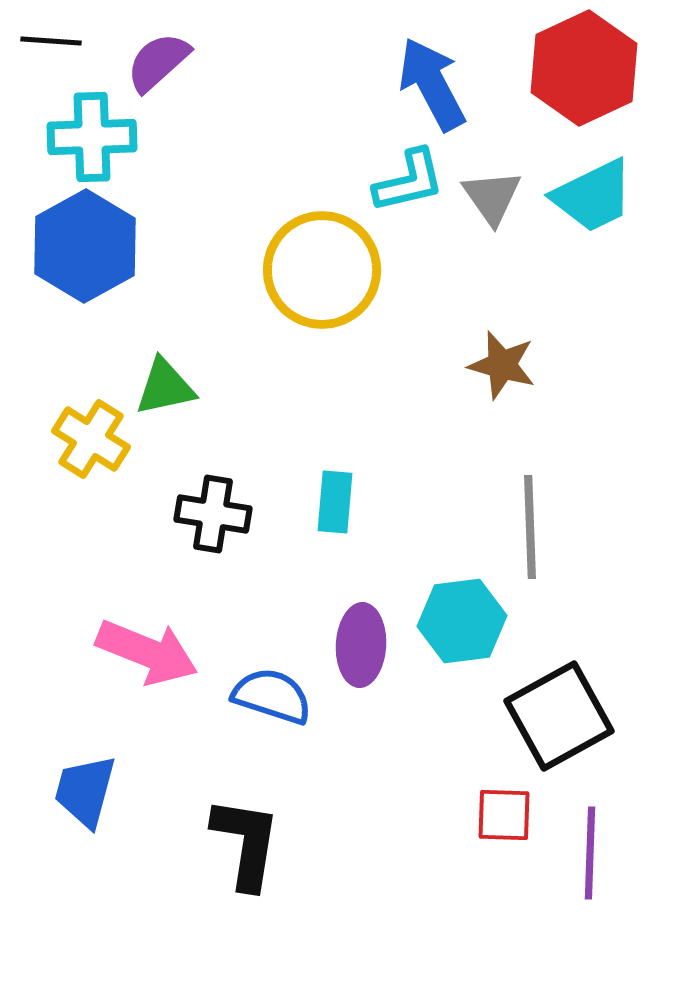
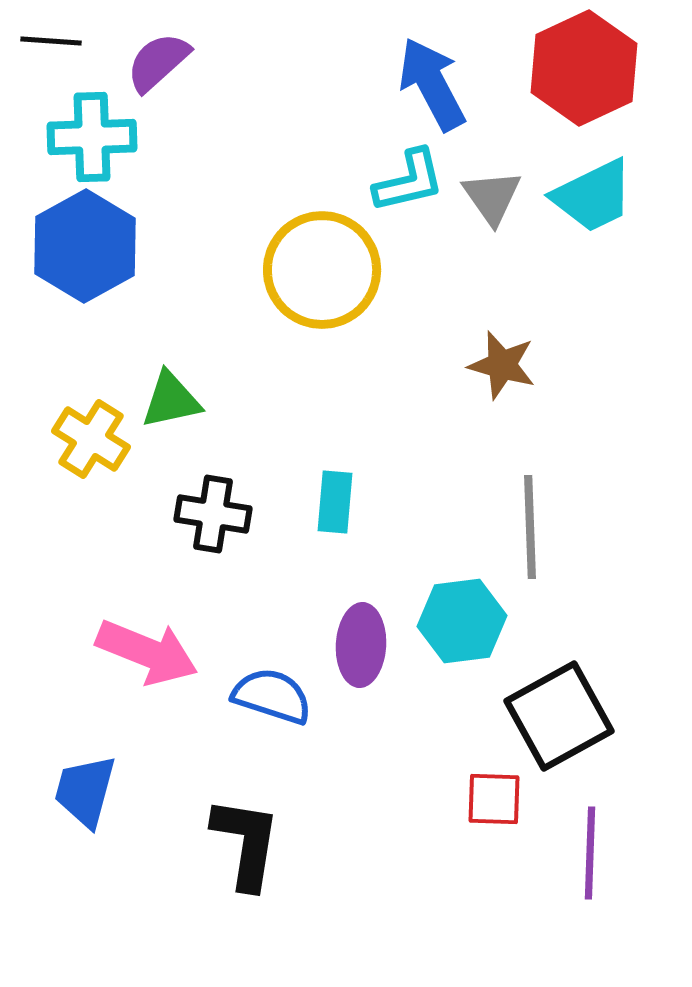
green triangle: moved 6 px right, 13 px down
red square: moved 10 px left, 16 px up
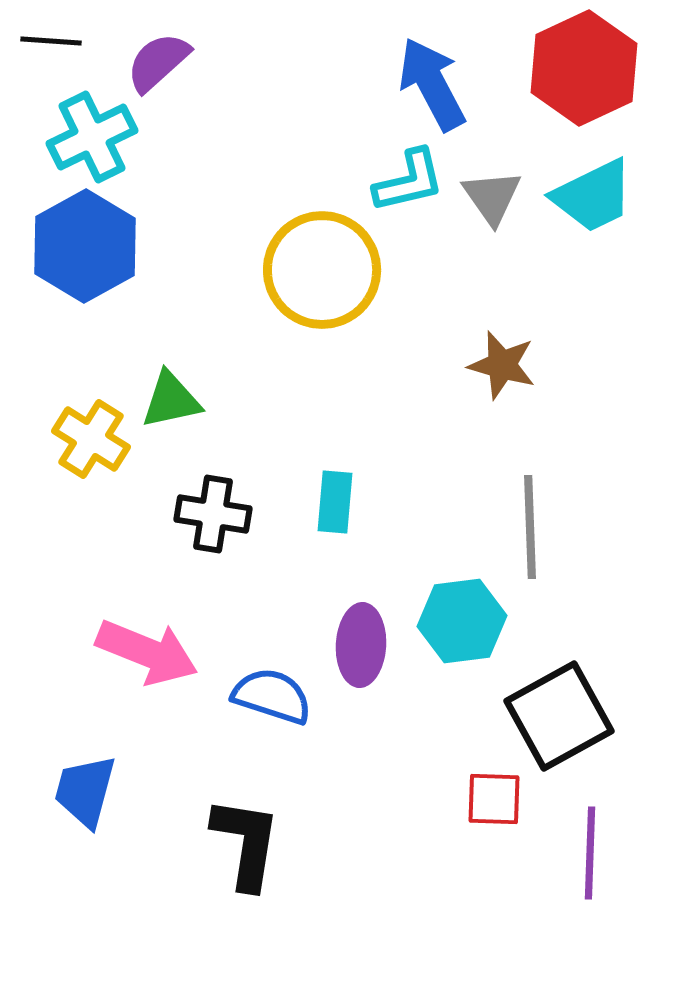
cyan cross: rotated 24 degrees counterclockwise
